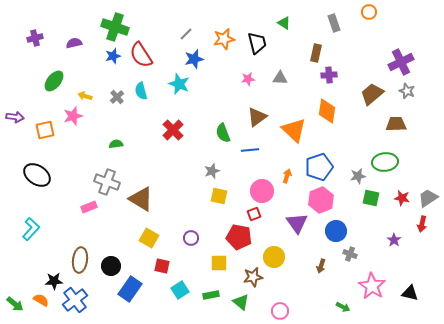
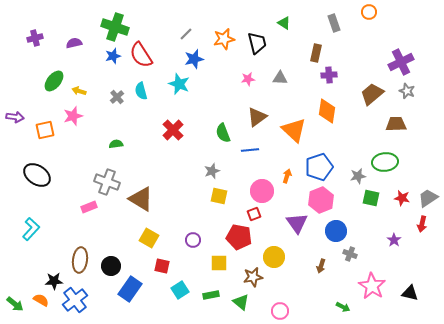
yellow arrow at (85, 96): moved 6 px left, 5 px up
purple circle at (191, 238): moved 2 px right, 2 px down
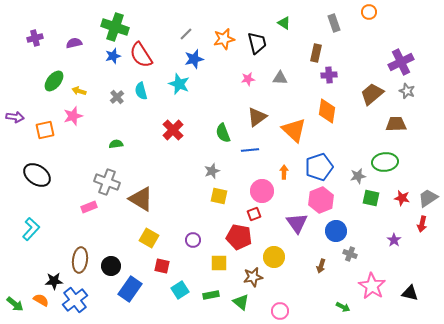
orange arrow at (287, 176): moved 3 px left, 4 px up; rotated 16 degrees counterclockwise
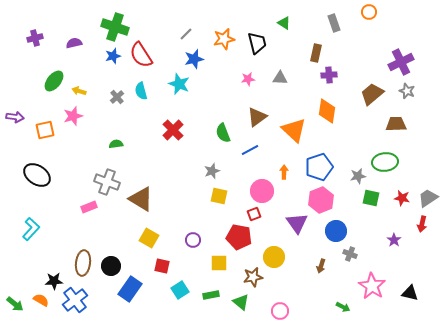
blue line at (250, 150): rotated 24 degrees counterclockwise
brown ellipse at (80, 260): moved 3 px right, 3 px down
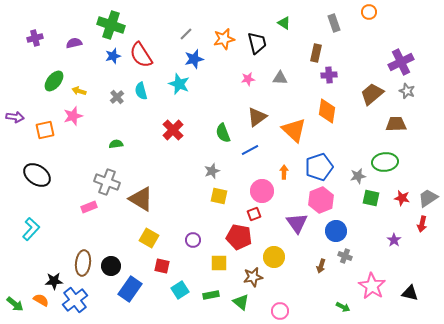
green cross at (115, 27): moved 4 px left, 2 px up
gray cross at (350, 254): moved 5 px left, 2 px down
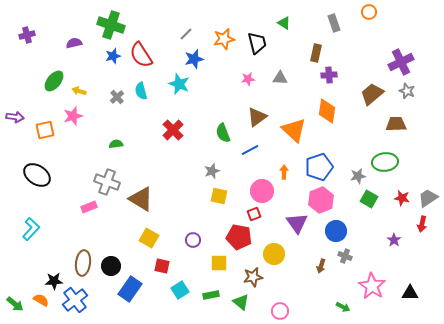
purple cross at (35, 38): moved 8 px left, 3 px up
green square at (371, 198): moved 2 px left, 1 px down; rotated 18 degrees clockwise
yellow circle at (274, 257): moved 3 px up
black triangle at (410, 293): rotated 12 degrees counterclockwise
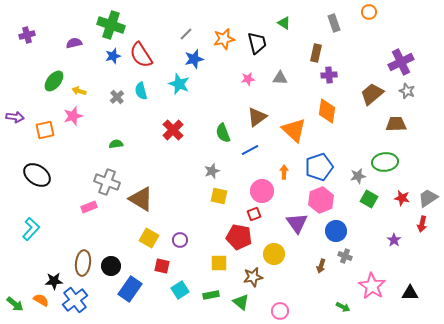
purple circle at (193, 240): moved 13 px left
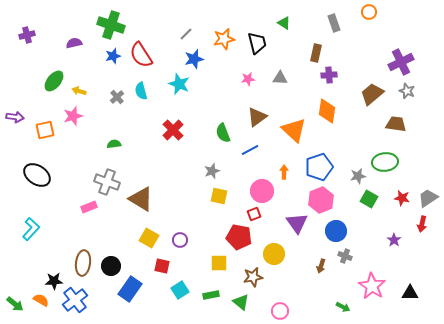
brown trapezoid at (396, 124): rotated 10 degrees clockwise
green semicircle at (116, 144): moved 2 px left
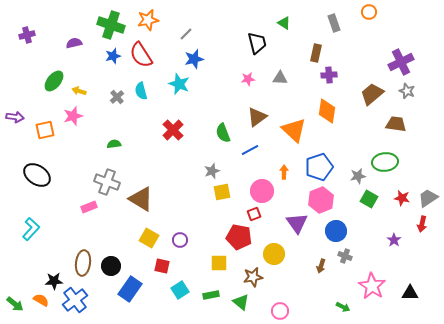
orange star at (224, 39): moved 76 px left, 19 px up
yellow square at (219, 196): moved 3 px right, 4 px up; rotated 24 degrees counterclockwise
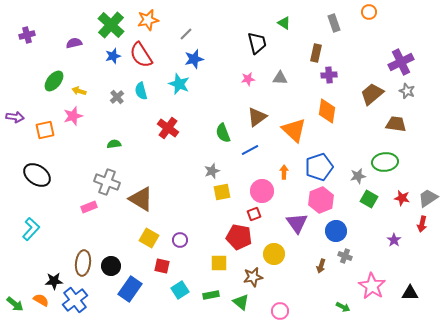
green cross at (111, 25): rotated 24 degrees clockwise
red cross at (173, 130): moved 5 px left, 2 px up; rotated 10 degrees counterclockwise
